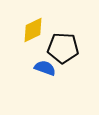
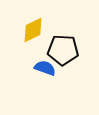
black pentagon: moved 2 px down
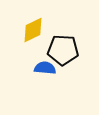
blue semicircle: rotated 15 degrees counterclockwise
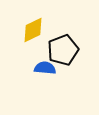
black pentagon: rotated 24 degrees counterclockwise
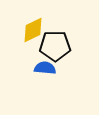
black pentagon: moved 8 px left, 4 px up; rotated 20 degrees clockwise
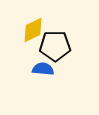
blue semicircle: moved 2 px left, 1 px down
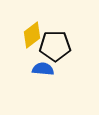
yellow diamond: moved 1 px left, 5 px down; rotated 12 degrees counterclockwise
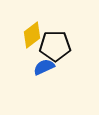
blue semicircle: moved 1 px right, 2 px up; rotated 30 degrees counterclockwise
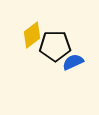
blue semicircle: moved 29 px right, 5 px up
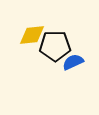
yellow diamond: rotated 32 degrees clockwise
